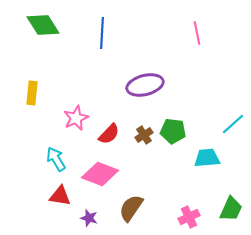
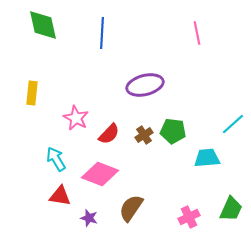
green diamond: rotated 20 degrees clockwise
pink star: rotated 20 degrees counterclockwise
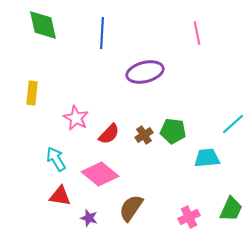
purple ellipse: moved 13 px up
pink diamond: rotated 18 degrees clockwise
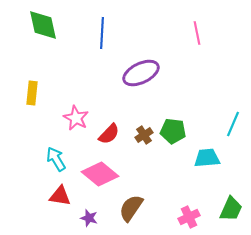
purple ellipse: moved 4 px left, 1 px down; rotated 12 degrees counterclockwise
cyan line: rotated 25 degrees counterclockwise
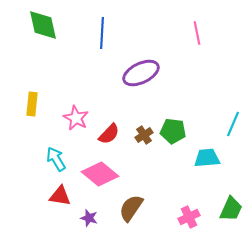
yellow rectangle: moved 11 px down
